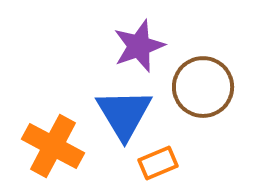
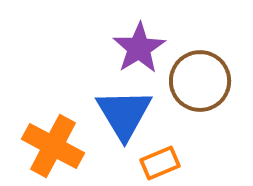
purple star: moved 2 px down; rotated 12 degrees counterclockwise
brown circle: moved 3 px left, 6 px up
orange rectangle: moved 2 px right
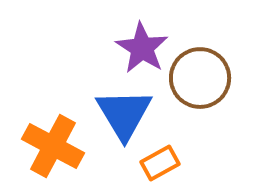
purple star: moved 3 px right; rotated 8 degrees counterclockwise
brown circle: moved 3 px up
orange rectangle: rotated 6 degrees counterclockwise
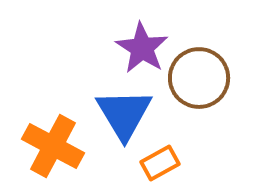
brown circle: moved 1 px left
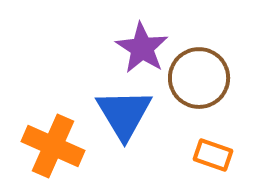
orange cross: rotated 4 degrees counterclockwise
orange rectangle: moved 53 px right, 8 px up; rotated 48 degrees clockwise
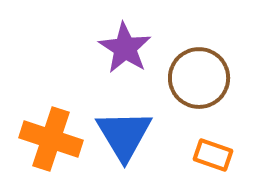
purple star: moved 17 px left
blue triangle: moved 21 px down
orange cross: moved 2 px left, 7 px up; rotated 6 degrees counterclockwise
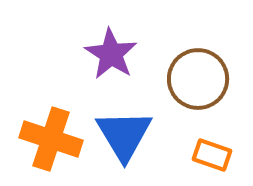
purple star: moved 14 px left, 6 px down
brown circle: moved 1 px left, 1 px down
orange rectangle: moved 1 px left
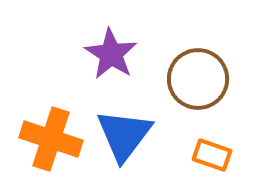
blue triangle: rotated 8 degrees clockwise
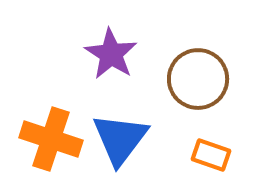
blue triangle: moved 4 px left, 4 px down
orange rectangle: moved 1 px left
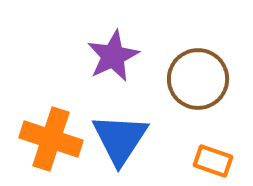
purple star: moved 2 px right, 2 px down; rotated 14 degrees clockwise
blue triangle: rotated 4 degrees counterclockwise
orange rectangle: moved 2 px right, 6 px down
